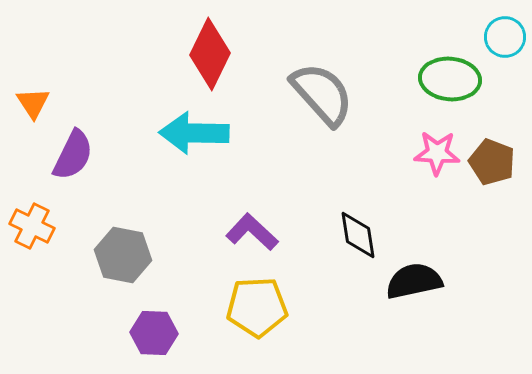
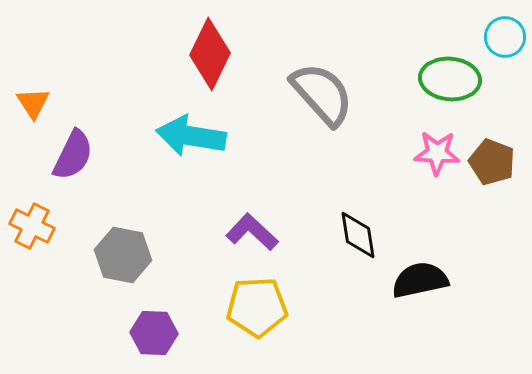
cyan arrow: moved 3 px left, 3 px down; rotated 8 degrees clockwise
black semicircle: moved 6 px right, 1 px up
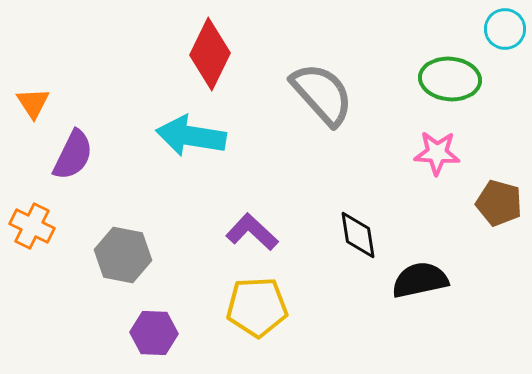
cyan circle: moved 8 px up
brown pentagon: moved 7 px right, 41 px down; rotated 6 degrees counterclockwise
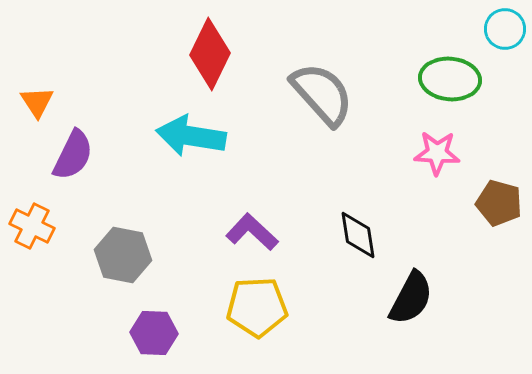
orange triangle: moved 4 px right, 1 px up
black semicircle: moved 9 px left, 18 px down; rotated 130 degrees clockwise
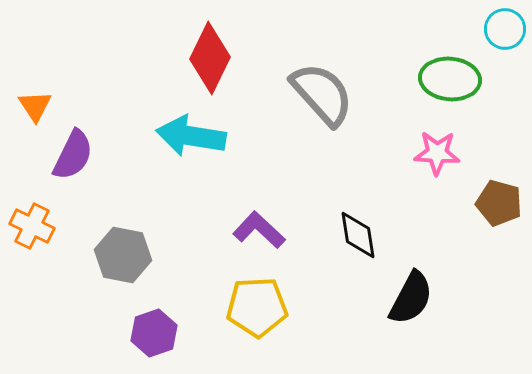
red diamond: moved 4 px down
orange triangle: moved 2 px left, 4 px down
purple L-shape: moved 7 px right, 2 px up
purple hexagon: rotated 21 degrees counterclockwise
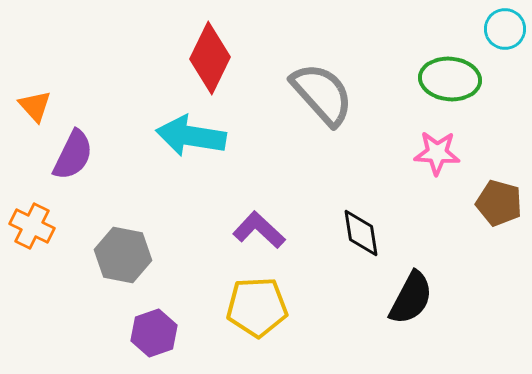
orange triangle: rotated 9 degrees counterclockwise
black diamond: moved 3 px right, 2 px up
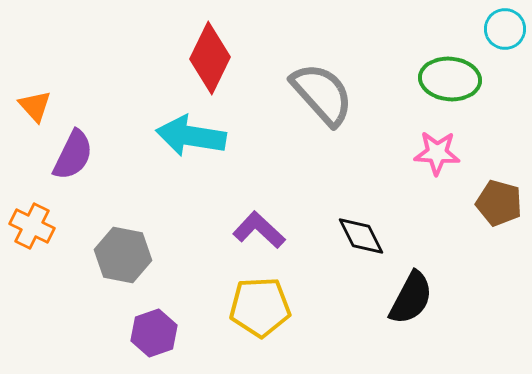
black diamond: moved 3 px down; rotated 18 degrees counterclockwise
yellow pentagon: moved 3 px right
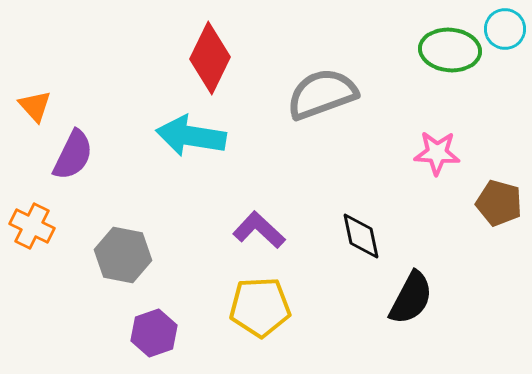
green ellipse: moved 29 px up
gray semicircle: rotated 68 degrees counterclockwise
black diamond: rotated 15 degrees clockwise
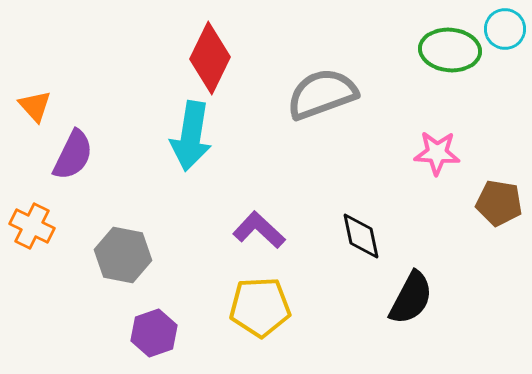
cyan arrow: rotated 90 degrees counterclockwise
brown pentagon: rotated 6 degrees counterclockwise
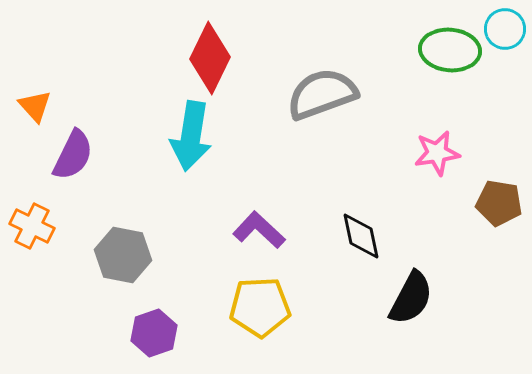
pink star: rotated 12 degrees counterclockwise
